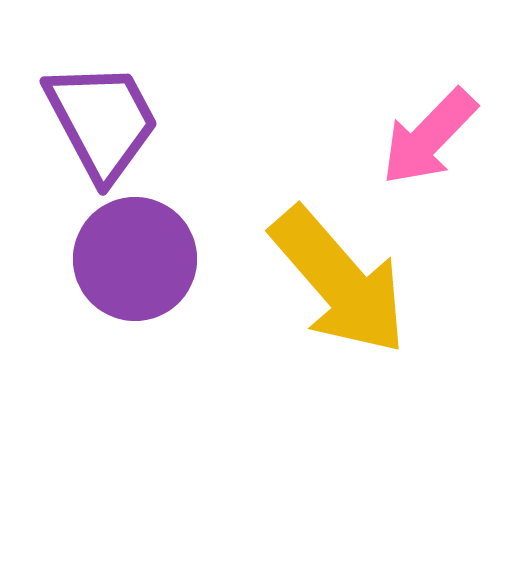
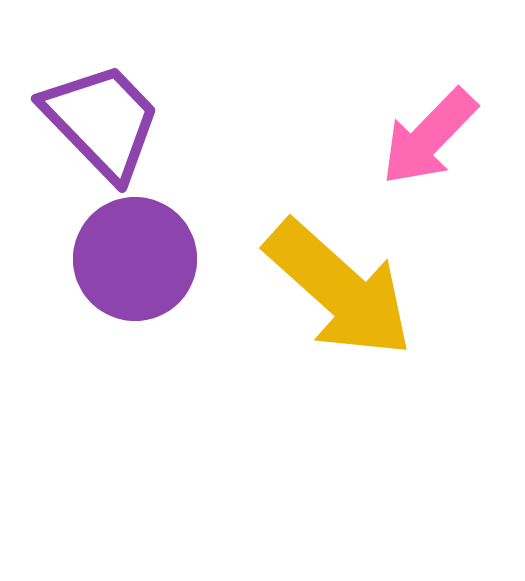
purple trapezoid: rotated 16 degrees counterclockwise
yellow arrow: moved 8 px down; rotated 7 degrees counterclockwise
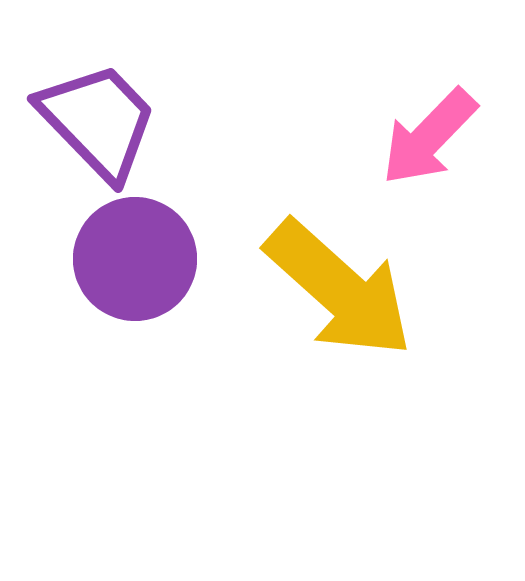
purple trapezoid: moved 4 px left
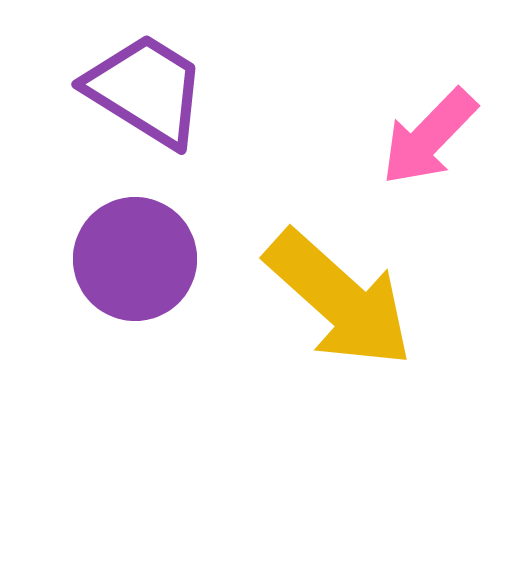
purple trapezoid: moved 48 px right, 31 px up; rotated 14 degrees counterclockwise
yellow arrow: moved 10 px down
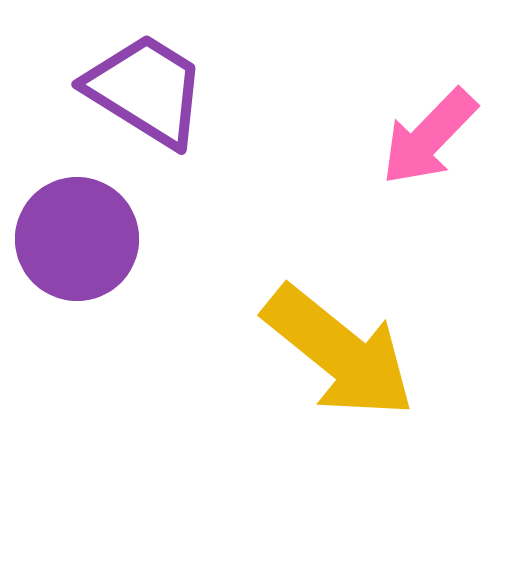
purple circle: moved 58 px left, 20 px up
yellow arrow: moved 53 px down; rotated 3 degrees counterclockwise
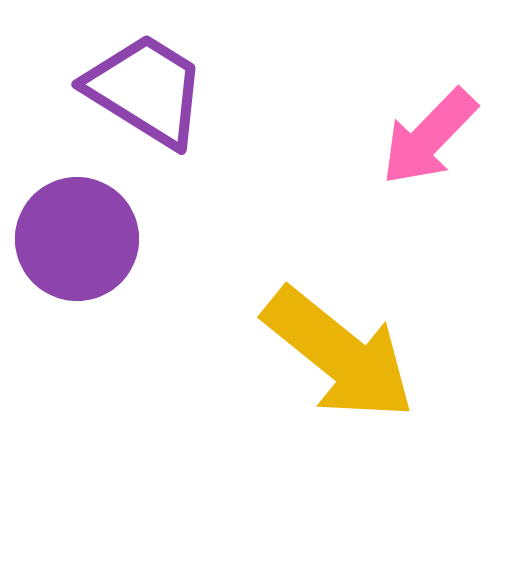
yellow arrow: moved 2 px down
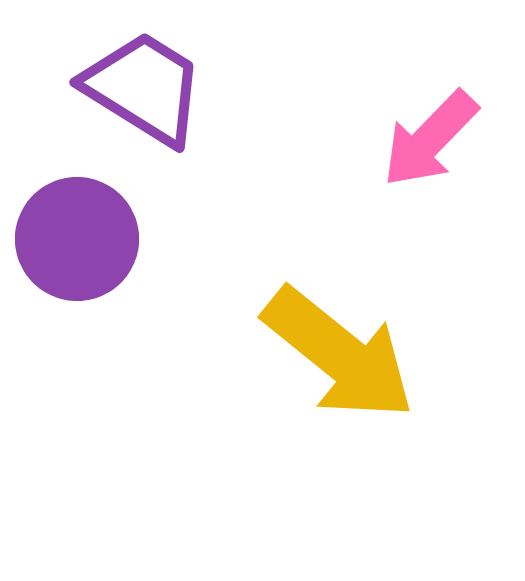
purple trapezoid: moved 2 px left, 2 px up
pink arrow: moved 1 px right, 2 px down
